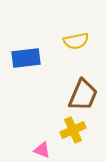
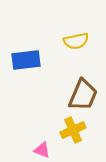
blue rectangle: moved 2 px down
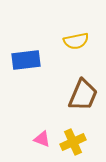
yellow cross: moved 12 px down
pink triangle: moved 11 px up
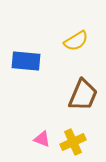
yellow semicircle: rotated 20 degrees counterclockwise
blue rectangle: moved 1 px down; rotated 12 degrees clockwise
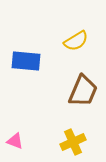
brown trapezoid: moved 4 px up
pink triangle: moved 27 px left, 2 px down
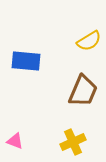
yellow semicircle: moved 13 px right
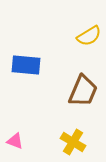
yellow semicircle: moved 5 px up
blue rectangle: moved 4 px down
yellow cross: rotated 35 degrees counterclockwise
